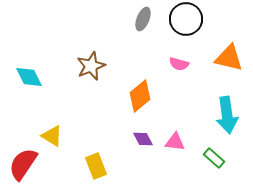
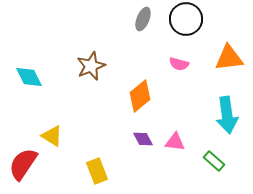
orange triangle: rotated 20 degrees counterclockwise
green rectangle: moved 3 px down
yellow rectangle: moved 1 px right, 5 px down
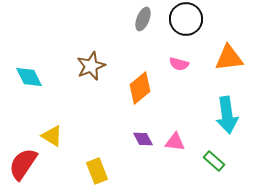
orange diamond: moved 8 px up
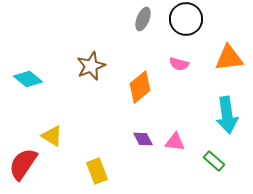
cyan diamond: moved 1 px left, 2 px down; rotated 24 degrees counterclockwise
orange diamond: moved 1 px up
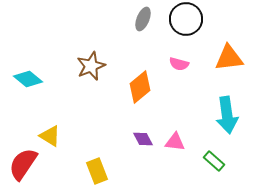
yellow triangle: moved 2 px left
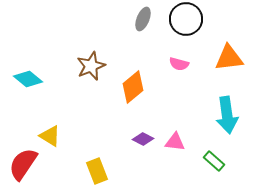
orange diamond: moved 7 px left
purple diamond: rotated 35 degrees counterclockwise
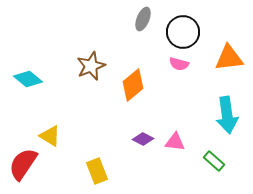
black circle: moved 3 px left, 13 px down
orange diamond: moved 2 px up
